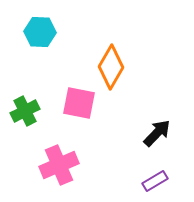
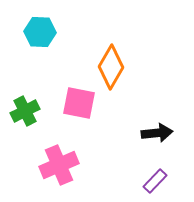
black arrow: rotated 40 degrees clockwise
purple rectangle: rotated 15 degrees counterclockwise
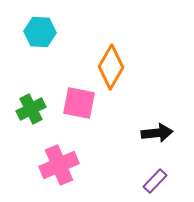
green cross: moved 6 px right, 2 px up
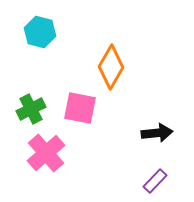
cyan hexagon: rotated 12 degrees clockwise
pink square: moved 1 px right, 5 px down
pink cross: moved 13 px left, 12 px up; rotated 18 degrees counterclockwise
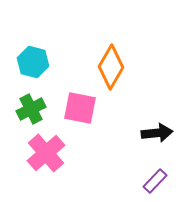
cyan hexagon: moved 7 px left, 30 px down
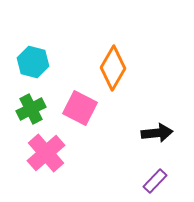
orange diamond: moved 2 px right, 1 px down
pink square: rotated 16 degrees clockwise
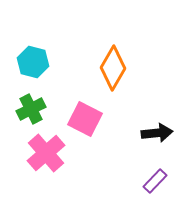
pink square: moved 5 px right, 11 px down
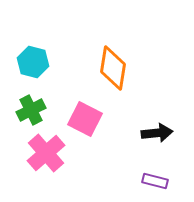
orange diamond: rotated 21 degrees counterclockwise
green cross: moved 1 px down
purple rectangle: rotated 60 degrees clockwise
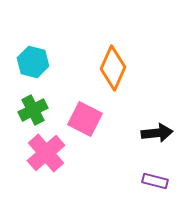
orange diamond: rotated 15 degrees clockwise
green cross: moved 2 px right
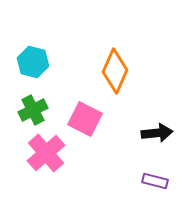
orange diamond: moved 2 px right, 3 px down
